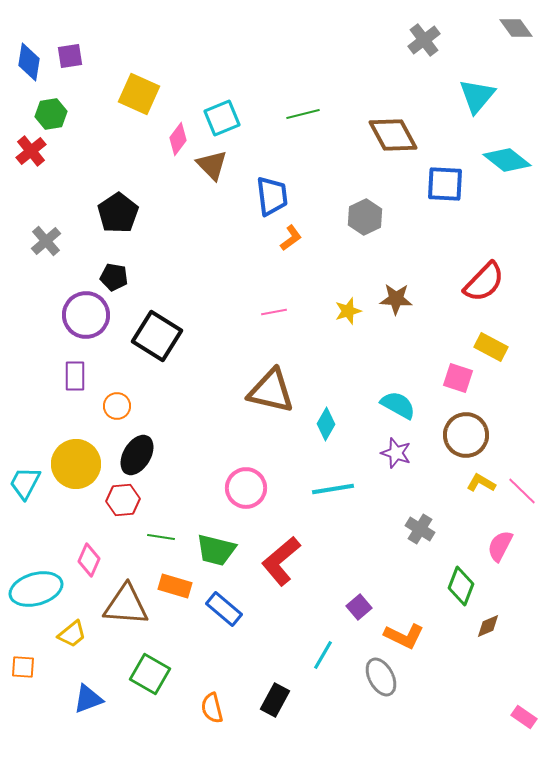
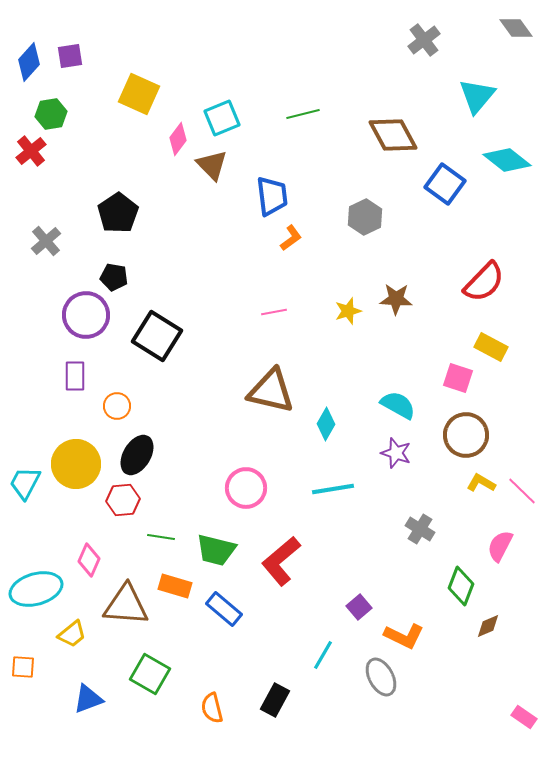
blue diamond at (29, 62): rotated 33 degrees clockwise
blue square at (445, 184): rotated 33 degrees clockwise
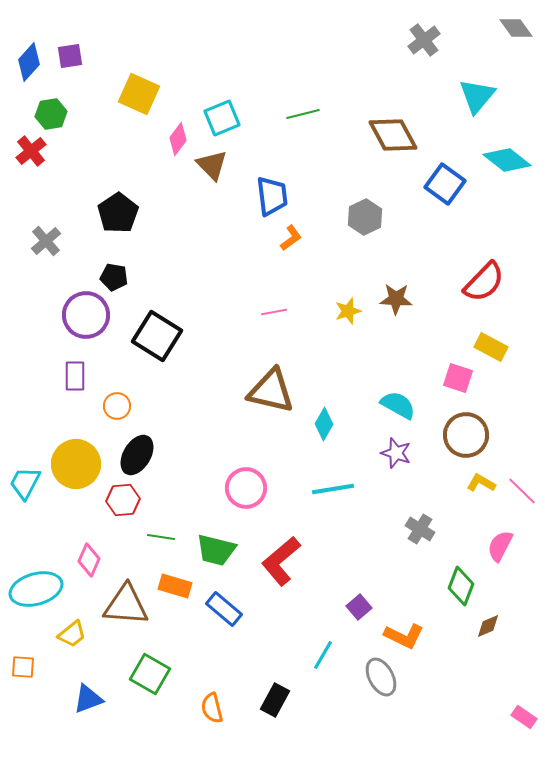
cyan diamond at (326, 424): moved 2 px left
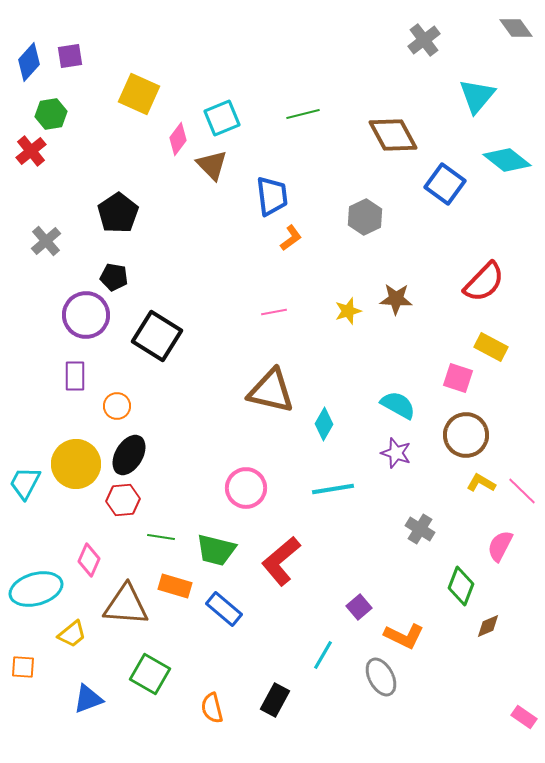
black ellipse at (137, 455): moved 8 px left
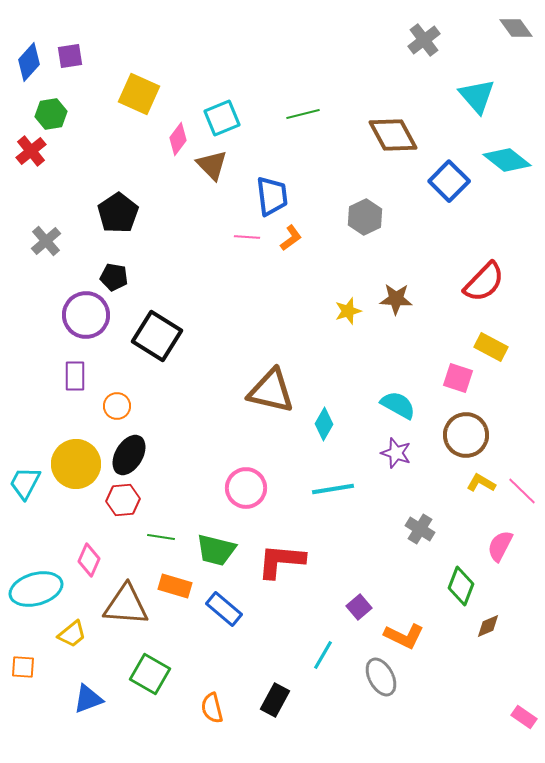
cyan triangle at (477, 96): rotated 21 degrees counterclockwise
blue square at (445, 184): moved 4 px right, 3 px up; rotated 9 degrees clockwise
pink line at (274, 312): moved 27 px left, 75 px up; rotated 15 degrees clockwise
red L-shape at (281, 561): rotated 45 degrees clockwise
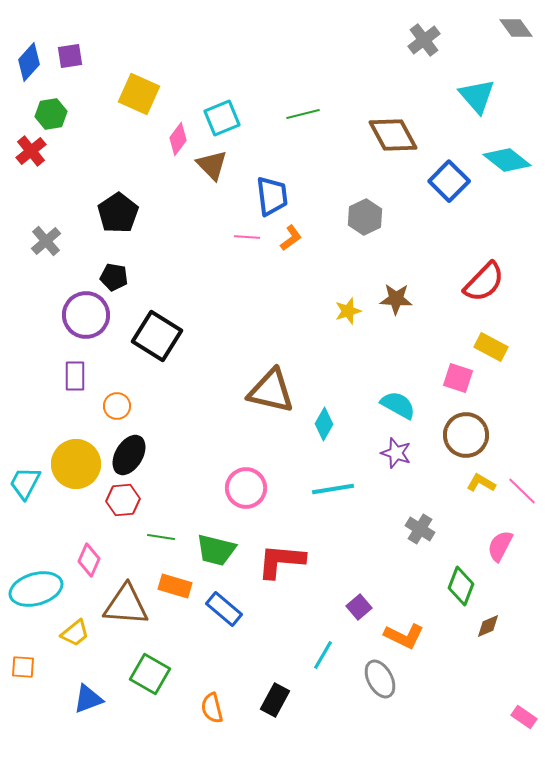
yellow trapezoid at (72, 634): moved 3 px right, 1 px up
gray ellipse at (381, 677): moved 1 px left, 2 px down
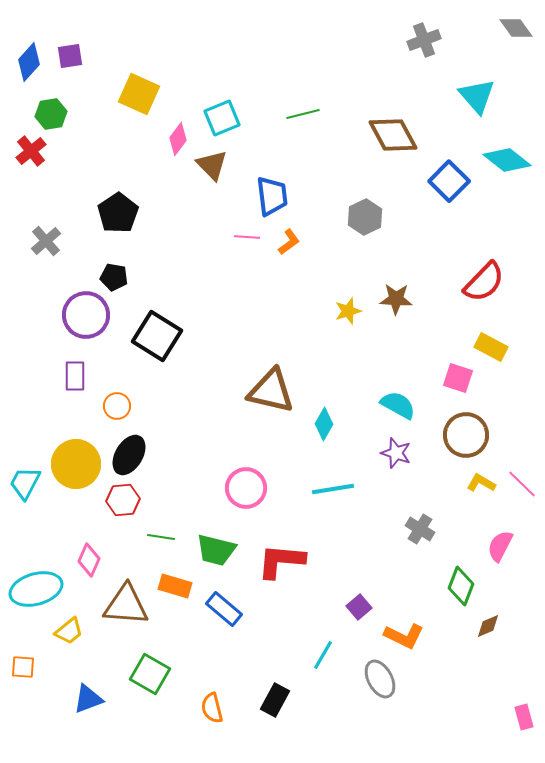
gray cross at (424, 40): rotated 16 degrees clockwise
orange L-shape at (291, 238): moved 2 px left, 4 px down
pink line at (522, 491): moved 7 px up
yellow trapezoid at (75, 633): moved 6 px left, 2 px up
pink rectangle at (524, 717): rotated 40 degrees clockwise
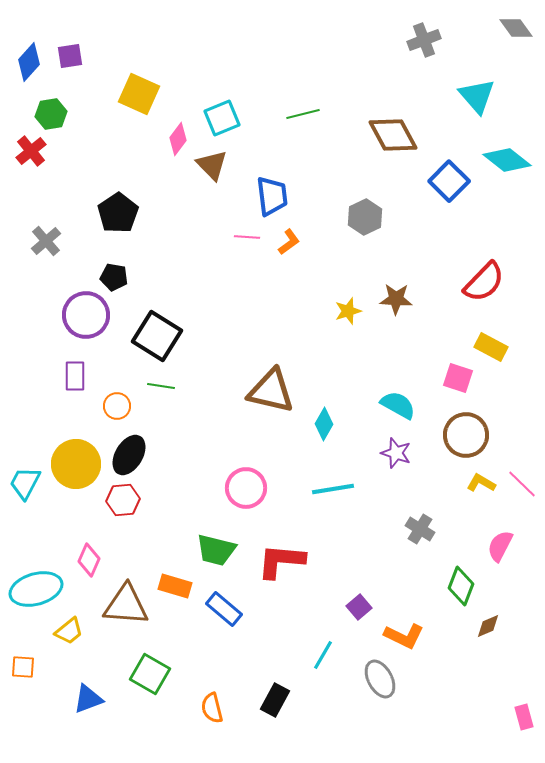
green line at (161, 537): moved 151 px up
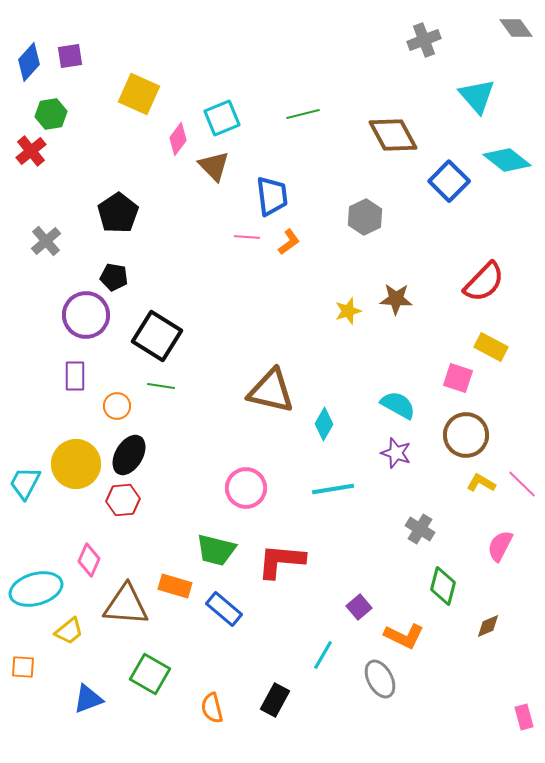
brown triangle at (212, 165): moved 2 px right, 1 px down
green diamond at (461, 586): moved 18 px left; rotated 6 degrees counterclockwise
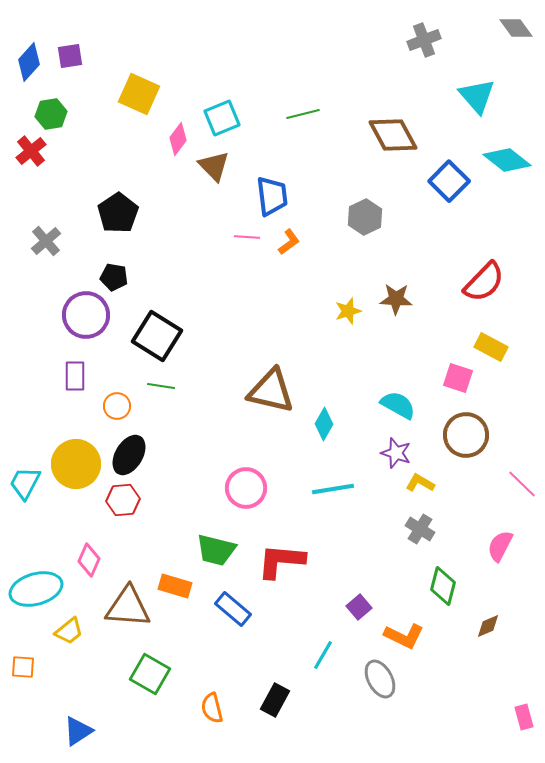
yellow L-shape at (481, 483): moved 61 px left
brown triangle at (126, 605): moved 2 px right, 2 px down
blue rectangle at (224, 609): moved 9 px right
blue triangle at (88, 699): moved 10 px left, 32 px down; rotated 12 degrees counterclockwise
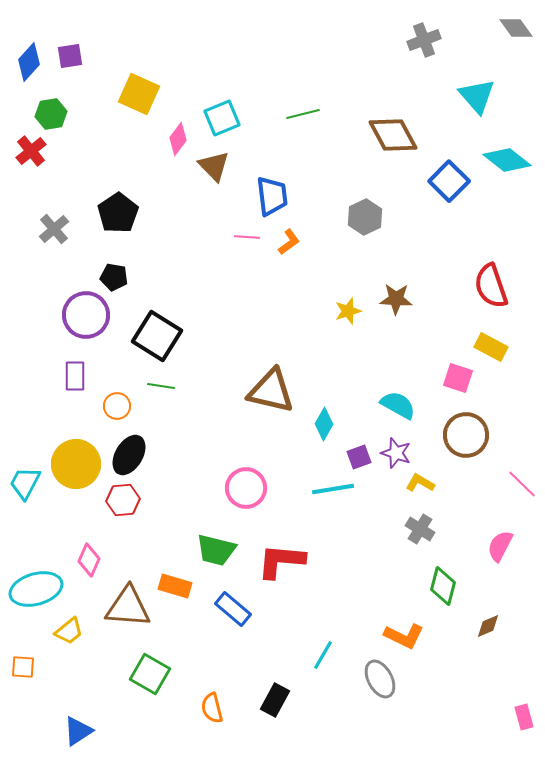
gray cross at (46, 241): moved 8 px right, 12 px up
red semicircle at (484, 282): moved 7 px right, 4 px down; rotated 117 degrees clockwise
purple square at (359, 607): moved 150 px up; rotated 20 degrees clockwise
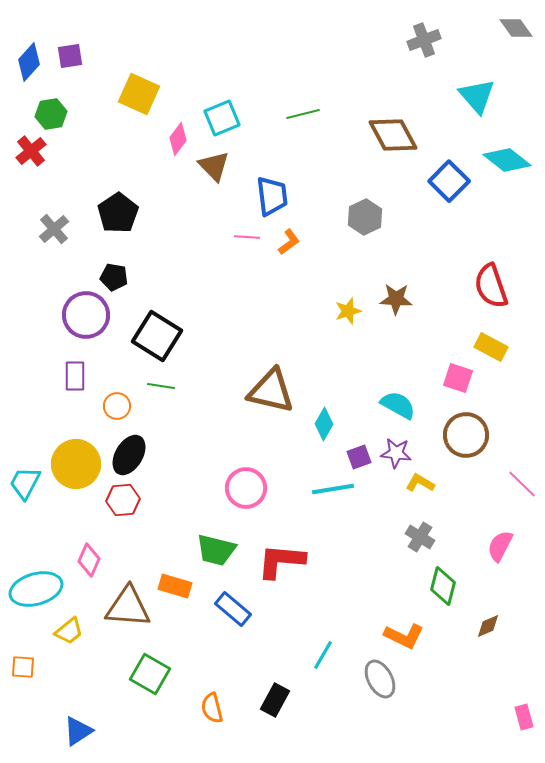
purple star at (396, 453): rotated 12 degrees counterclockwise
gray cross at (420, 529): moved 8 px down
